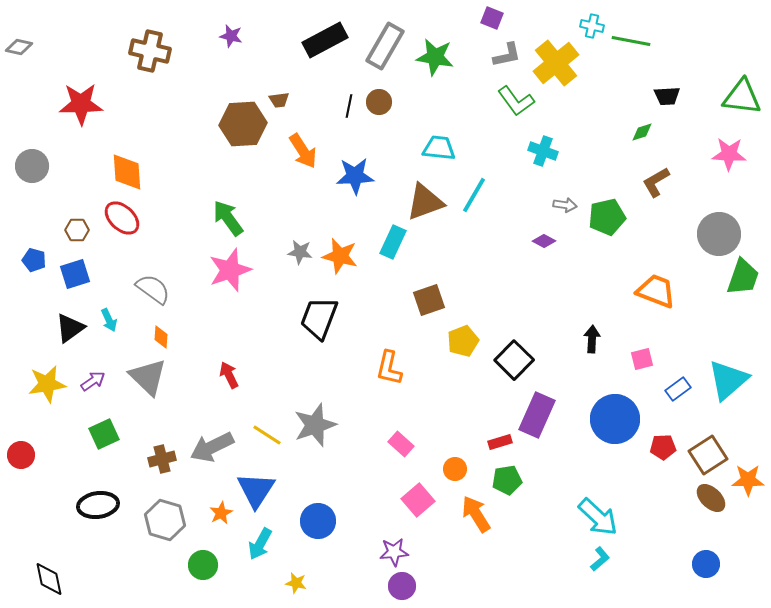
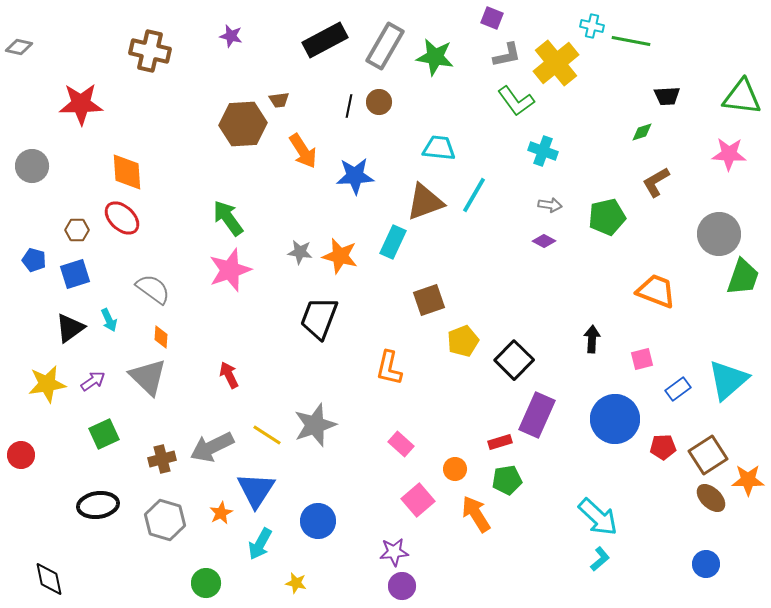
gray arrow at (565, 205): moved 15 px left
green circle at (203, 565): moved 3 px right, 18 px down
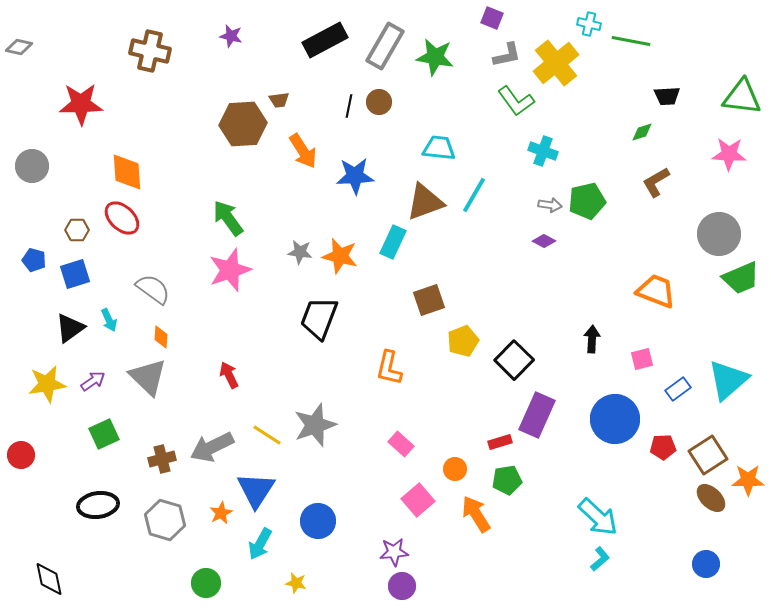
cyan cross at (592, 26): moved 3 px left, 2 px up
green pentagon at (607, 217): moved 20 px left, 16 px up
green trapezoid at (743, 277): moved 2 px left, 1 px down; rotated 48 degrees clockwise
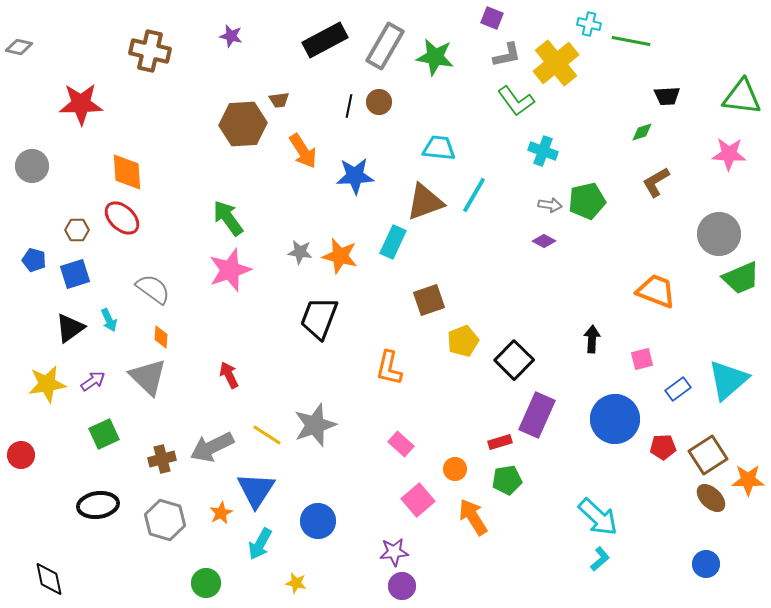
orange arrow at (476, 514): moved 3 px left, 3 px down
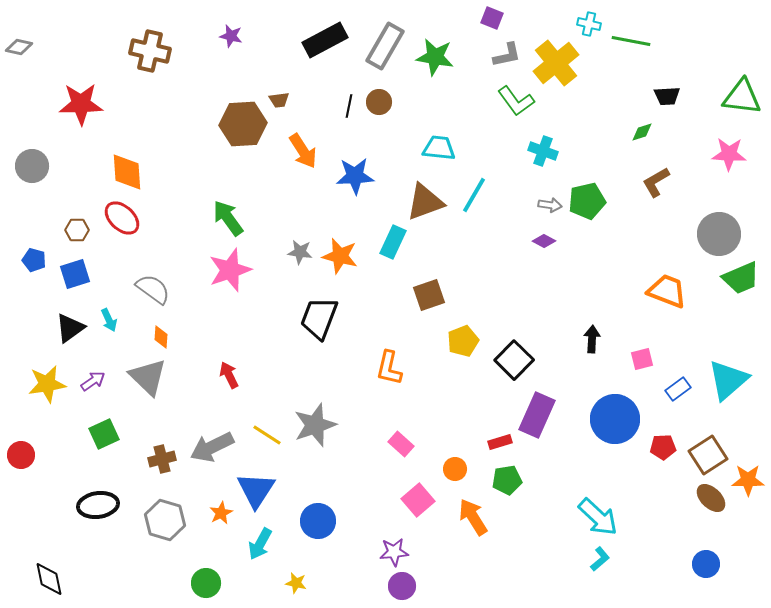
orange trapezoid at (656, 291): moved 11 px right
brown square at (429, 300): moved 5 px up
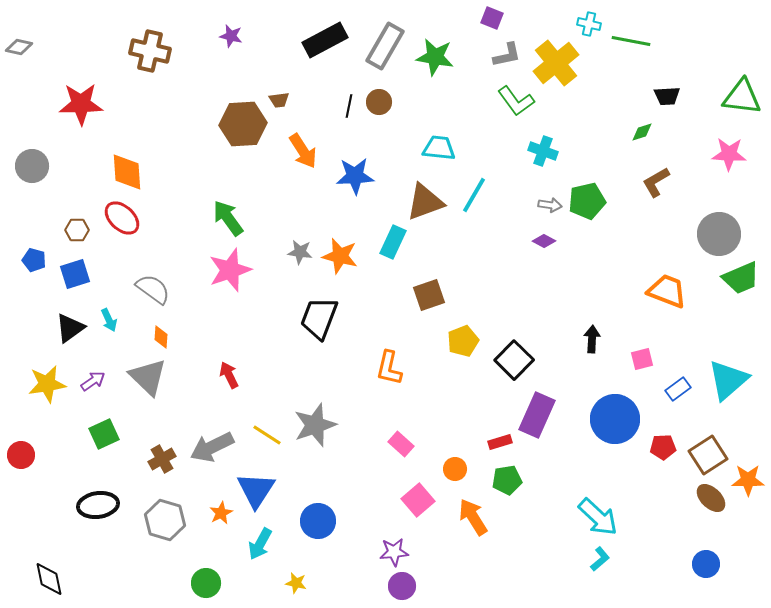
brown cross at (162, 459): rotated 16 degrees counterclockwise
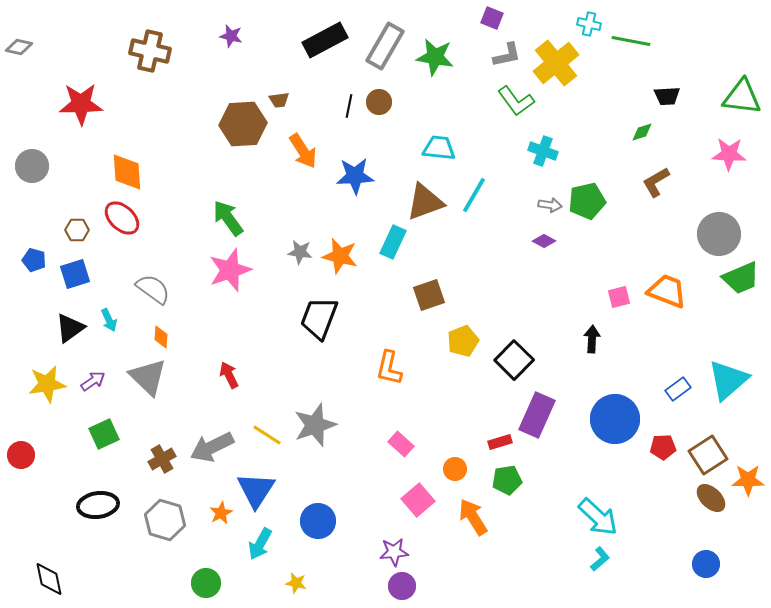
pink square at (642, 359): moved 23 px left, 62 px up
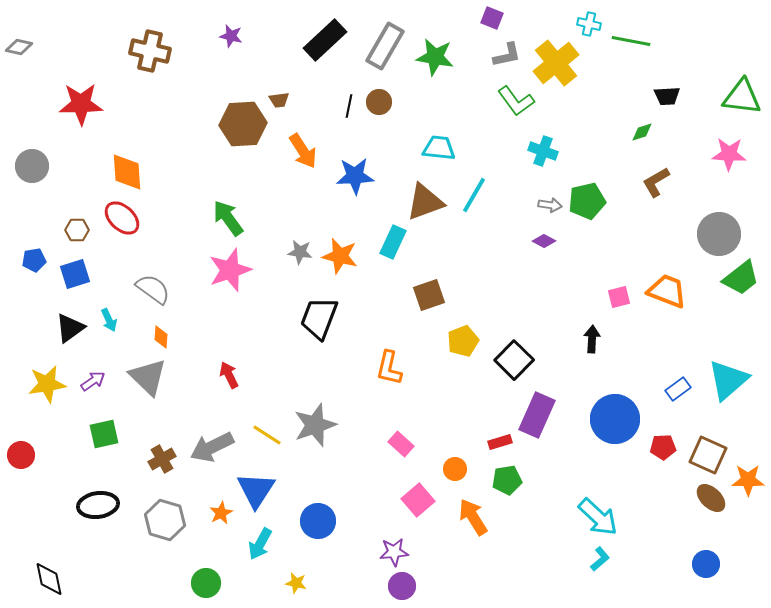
black rectangle at (325, 40): rotated 15 degrees counterclockwise
blue pentagon at (34, 260): rotated 25 degrees counterclockwise
green trapezoid at (741, 278): rotated 15 degrees counterclockwise
green square at (104, 434): rotated 12 degrees clockwise
brown square at (708, 455): rotated 33 degrees counterclockwise
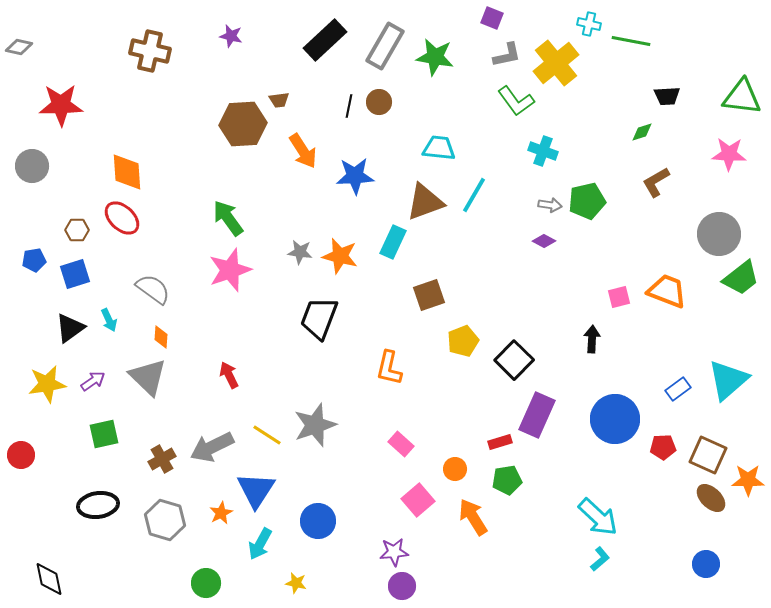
red star at (81, 104): moved 20 px left, 1 px down
